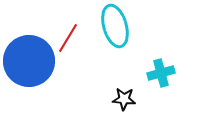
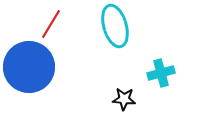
red line: moved 17 px left, 14 px up
blue circle: moved 6 px down
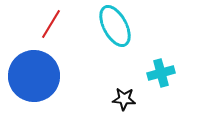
cyan ellipse: rotated 12 degrees counterclockwise
blue circle: moved 5 px right, 9 px down
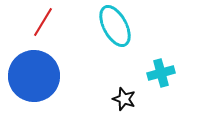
red line: moved 8 px left, 2 px up
black star: rotated 15 degrees clockwise
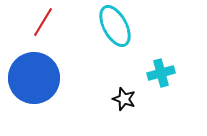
blue circle: moved 2 px down
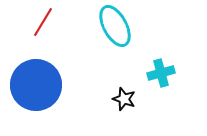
blue circle: moved 2 px right, 7 px down
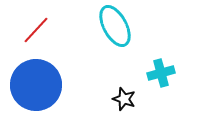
red line: moved 7 px left, 8 px down; rotated 12 degrees clockwise
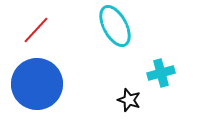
blue circle: moved 1 px right, 1 px up
black star: moved 5 px right, 1 px down
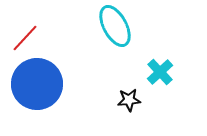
red line: moved 11 px left, 8 px down
cyan cross: moved 1 px left, 1 px up; rotated 28 degrees counterclockwise
black star: rotated 25 degrees counterclockwise
